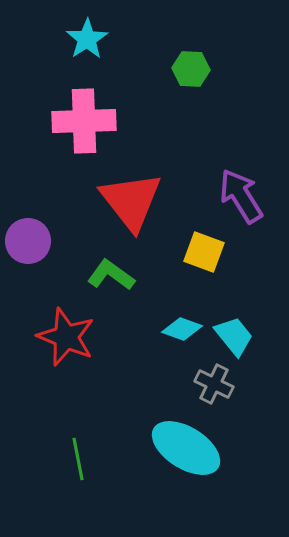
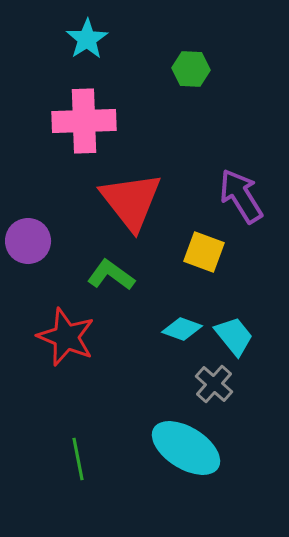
gray cross: rotated 15 degrees clockwise
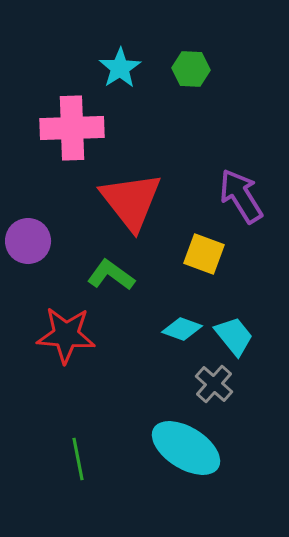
cyan star: moved 33 px right, 29 px down
pink cross: moved 12 px left, 7 px down
yellow square: moved 2 px down
red star: moved 2 px up; rotated 18 degrees counterclockwise
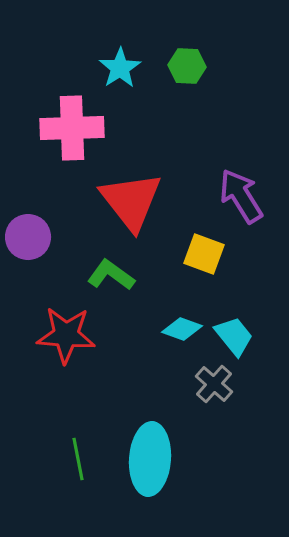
green hexagon: moved 4 px left, 3 px up
purple circle: moved 4 px up
cyan ellipse: moved 36 px left, 11 px down; rotated 62 degrees clockwise
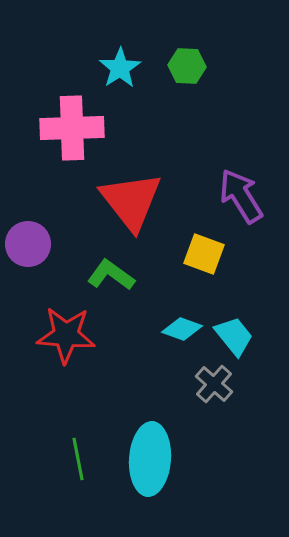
purple circle: moved 7 px down
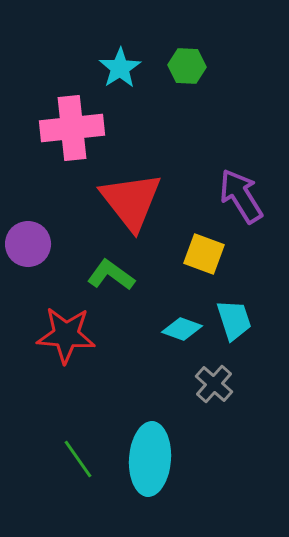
pink cross: rotated 4 degrees counterclockwise
cyan trapezoid: moved 16 px up; rotated 21 degrees clockwise
green line: rotated 24 degrees counterclockwise
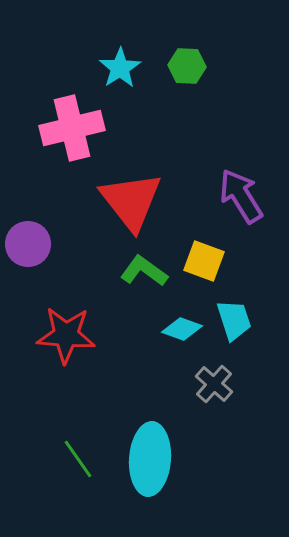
pink cross: rotated 8 degrees counterclockwise
yellow square: moved 7 px down
green L-shape: moved 33 px right, 4 px up
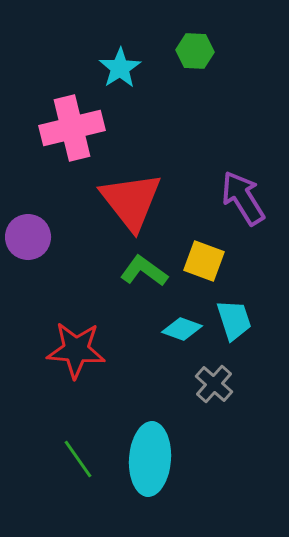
green hexagon: moved 8 px right, 15 px up
purple arrow: moved 2 px right, 2 px down
purple circle: moved 7 px up
red star: moved 10 px right, 15 px down
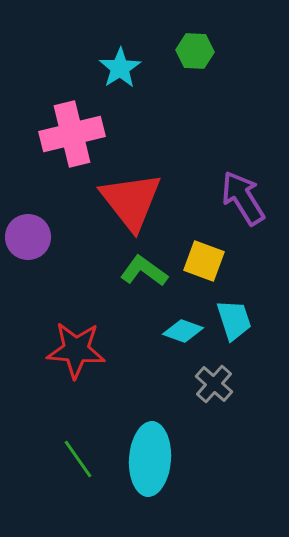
pink cross: moved 6 px down
cyan diamond: moved 1 px right, 2 px down
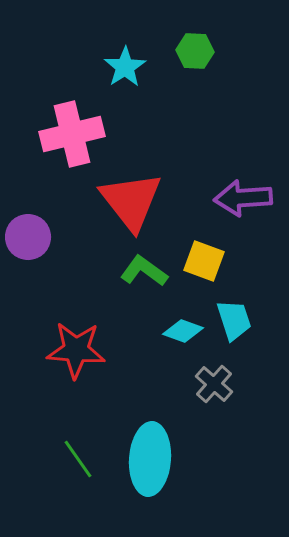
cyan star: moved 5 px right, 1 px up
purple arrow: rotated 62 degrees counterclockwise
